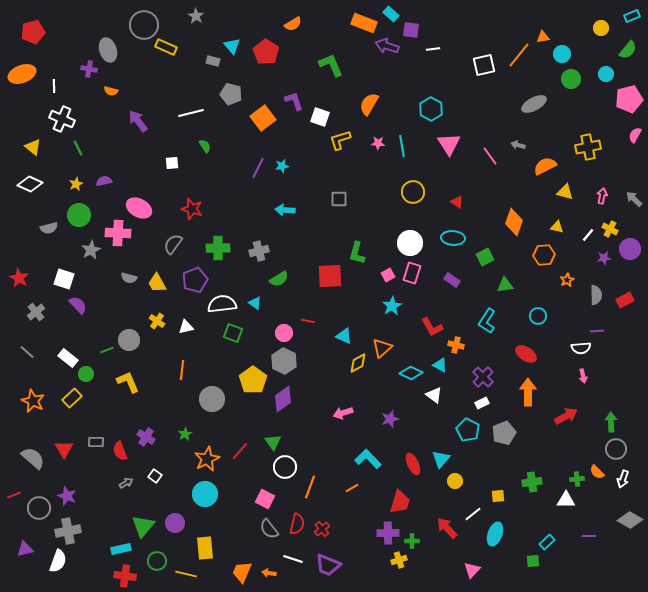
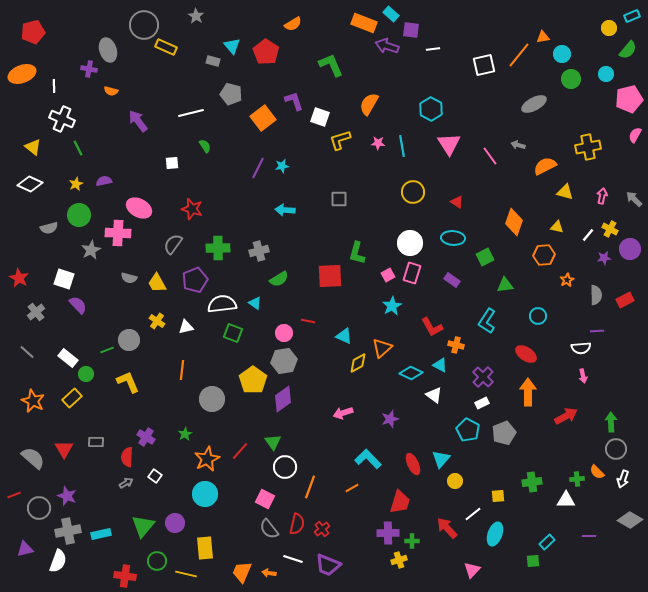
yellow circle at (601, 28): moved 8 px right
gray hexagon at (284, 361): rotated 25 degrees clockwise
red semicircle at (120, 451): moved 7 px right, 6 px down; rotated 24 degrees clockwise
cyan rectangle at (121, 549): moved 20 px left, 15 px up
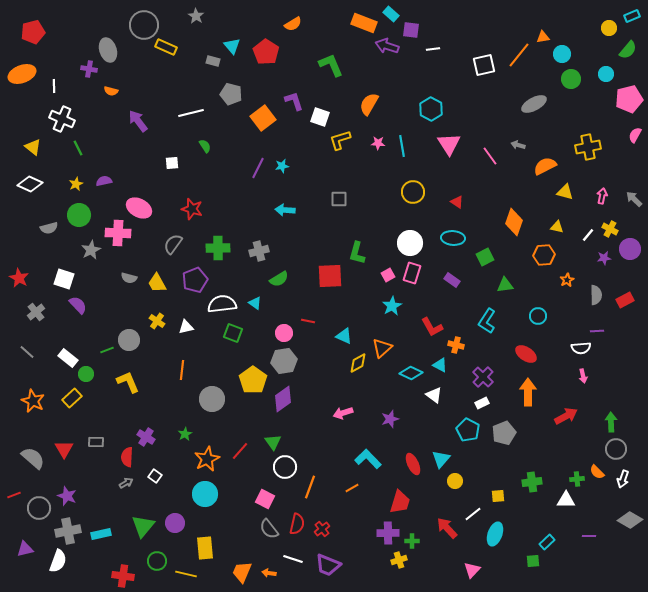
red cross at (125, 576): moved 2 px left
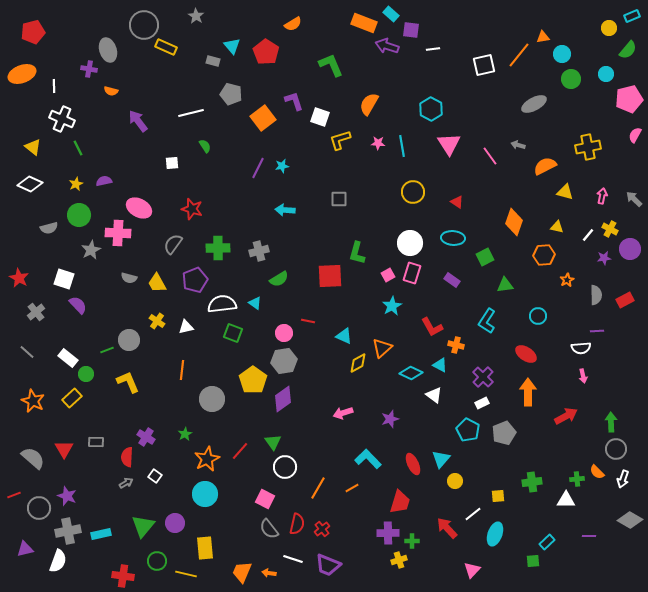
orange line at (310, 487): moved 8 px right, 1 px down; rotated 10 degrees clockwise
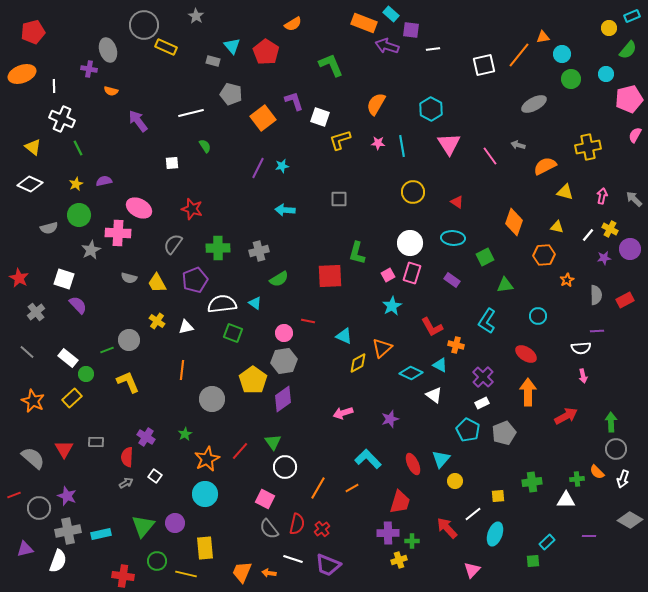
orange semicircle at (369, 104): moved 7 px right
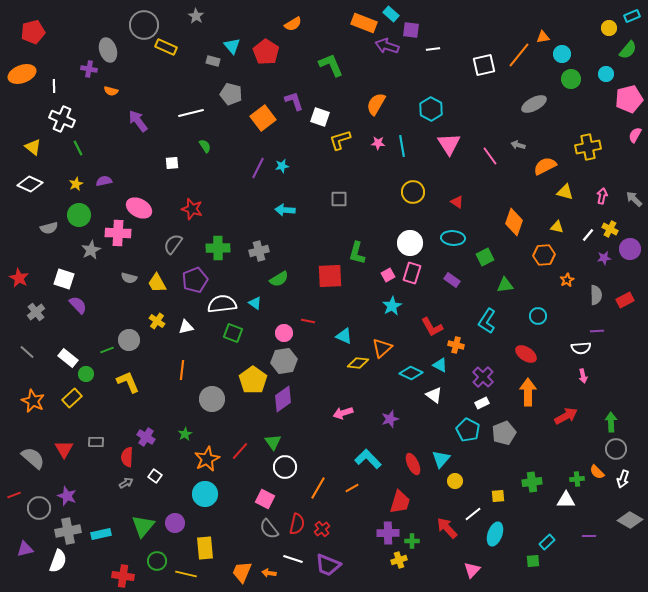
yellow diamond at (358, 363): rotated 35 degrees clockwise
